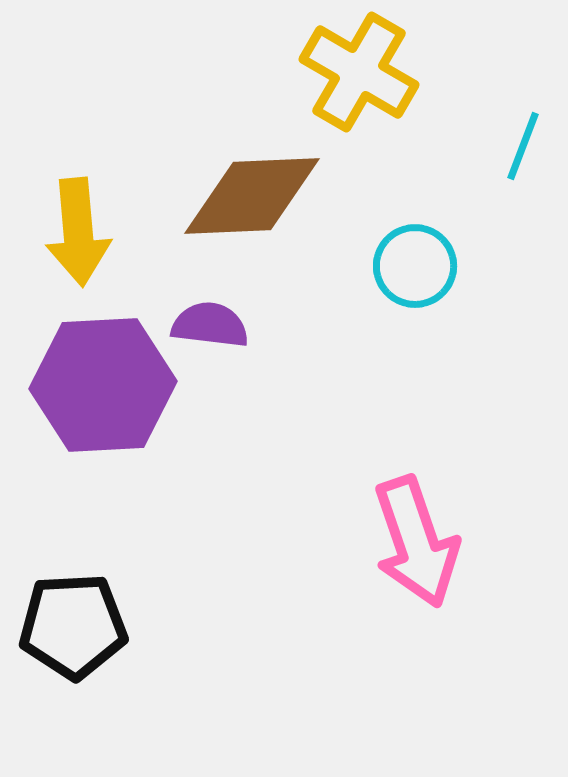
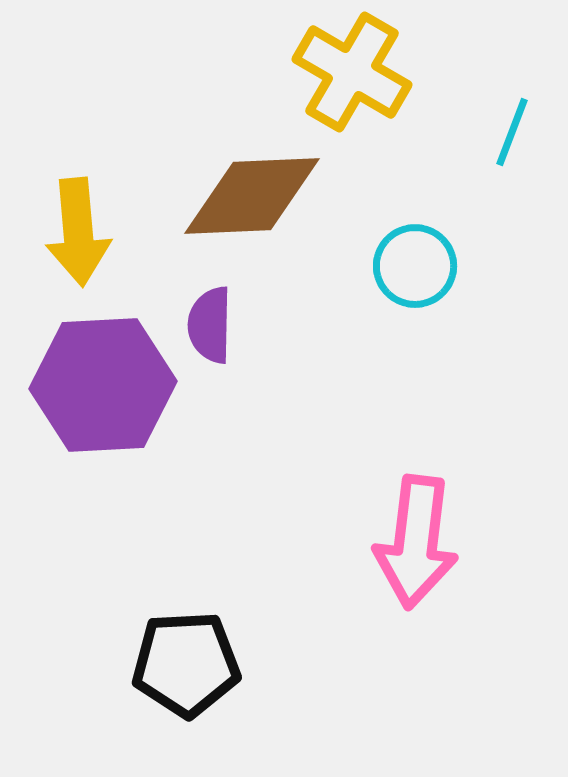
yellow cross: moved 7 px left
cyan line: moved 11 px left, 14 px up
purple semicircle: rotated 96 degrees counterclockwise
pink arrow: rotated 26 degrees clockwise
black pentagon: moved 113 px right, 38 px down
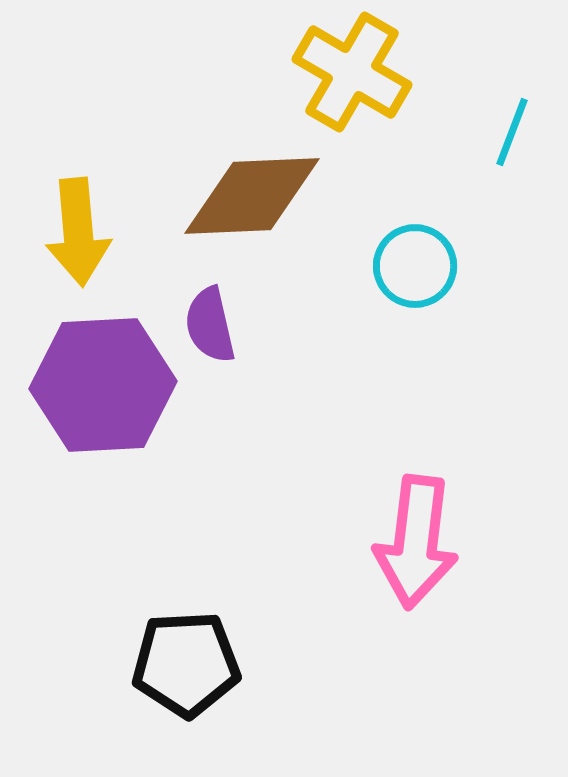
purple semicircle: rotated 14 degrees counterclockwise
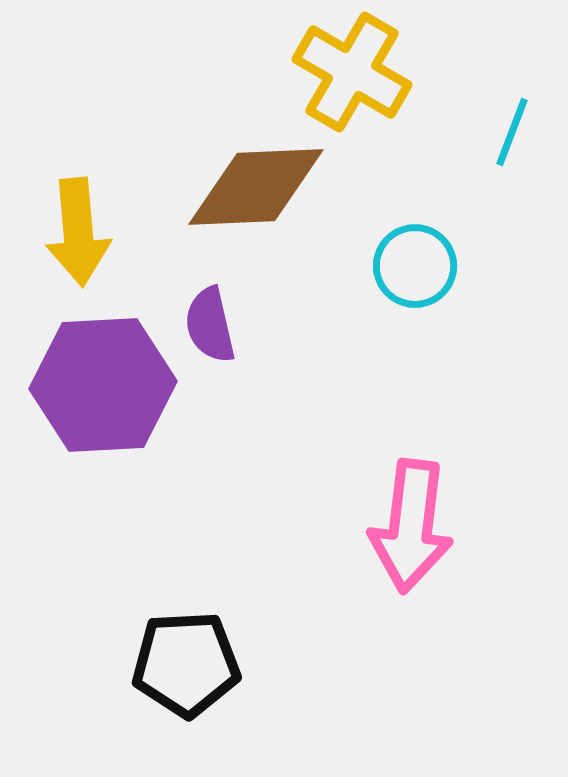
brown diamond: moved 4 px right, 9 px up
pink arrow: moved 5 px left, 16 px up
